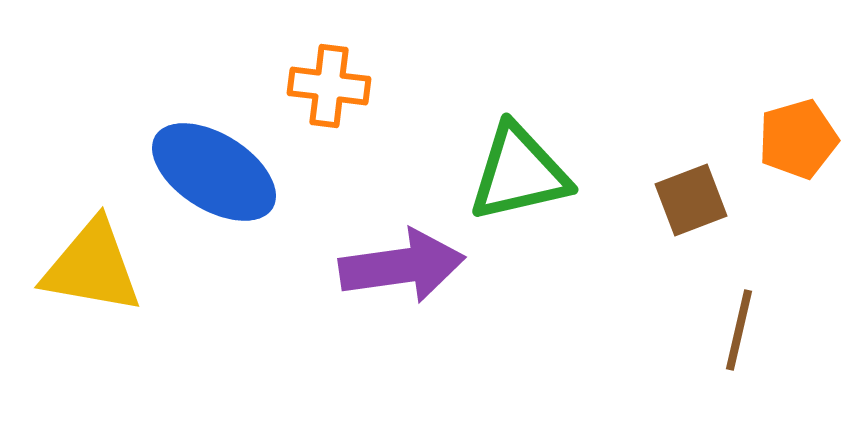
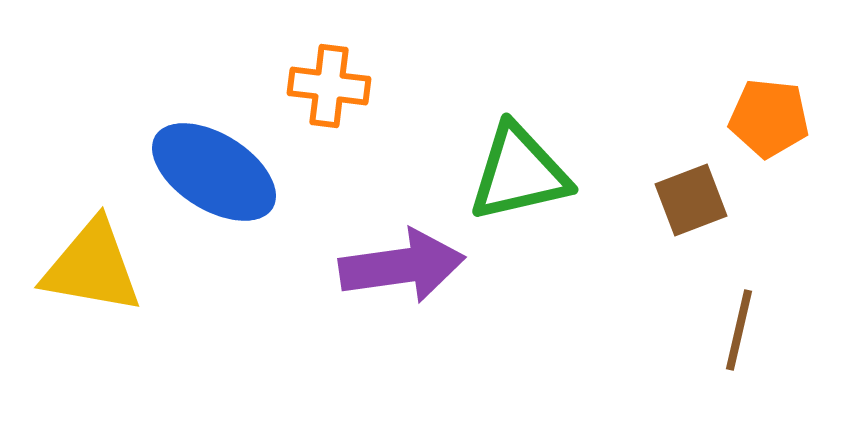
orange pentagon: moved 29 px left, 21 px up; rotated 22 degrees clockwise
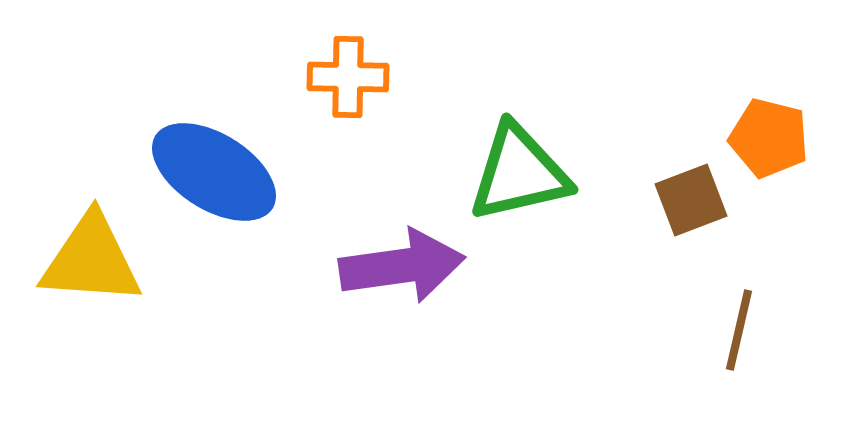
orange cross: moved 19 px right, 9 px up; rotated 6 degrees counterclockwise
orange pentagon: moved 20 px down; rotated 8 degrees clockwise
yellow triangle: moved 1 px left, 7 px up; rotated 6 degrees counterclockwise
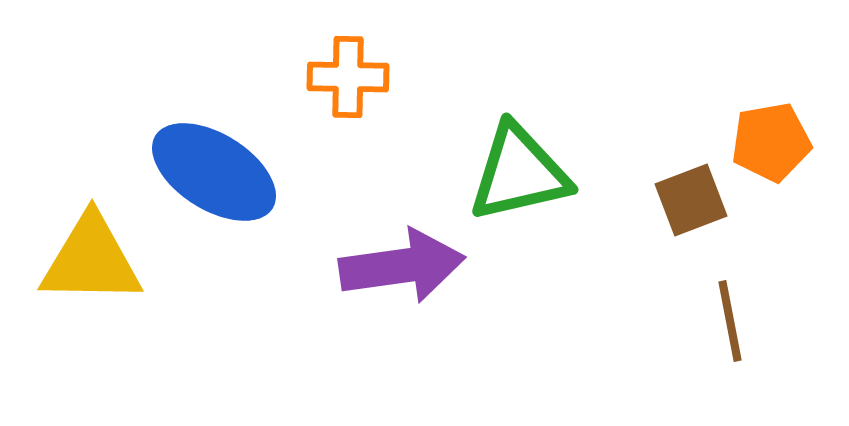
orange pentagon: moved 2 px right, 4 px down; rotated 24 degrees counterclockwise
yellow triangle: rotated 3 degrees counterclockwise
brown line: moved 9 px left, 9 px up; rotated 24 degrees counterclockwise
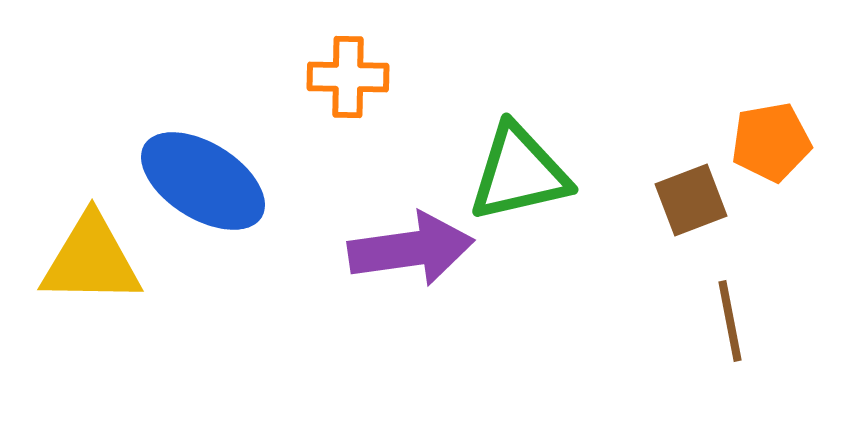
blue ellipse: moved 11 px left, 9 px down
purple arrow: moved 9 px right, 17 px up
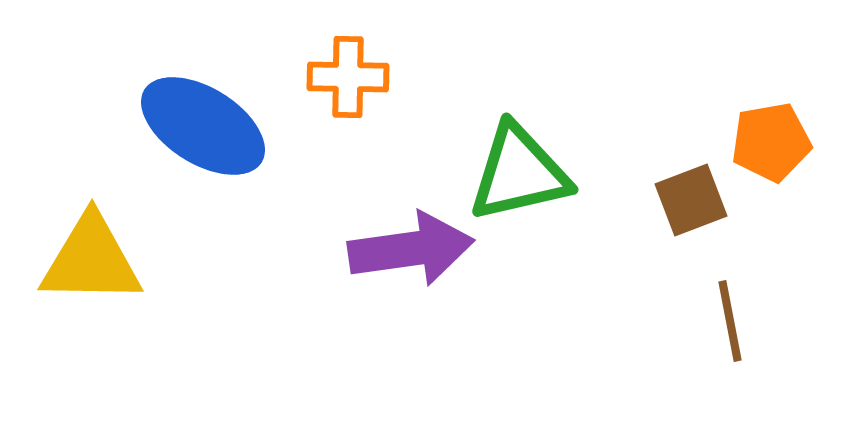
blue ellipse: moved 55 px up
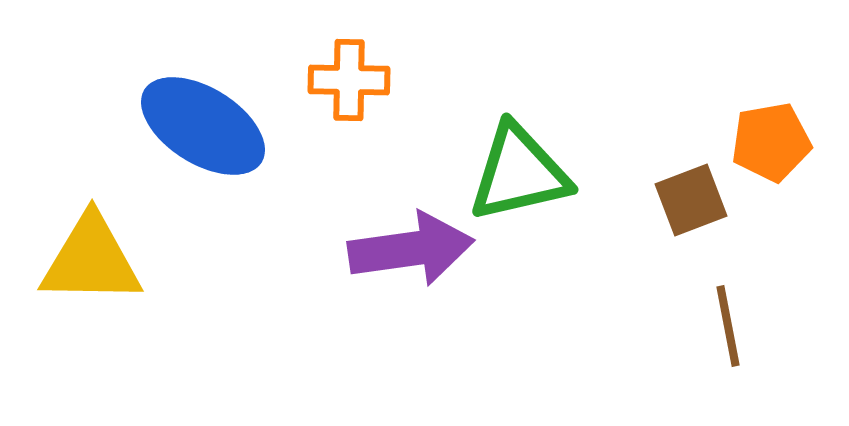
orange cross: moved 1 px right, 3 px down
brown line: moved 2 px left, 5 px down
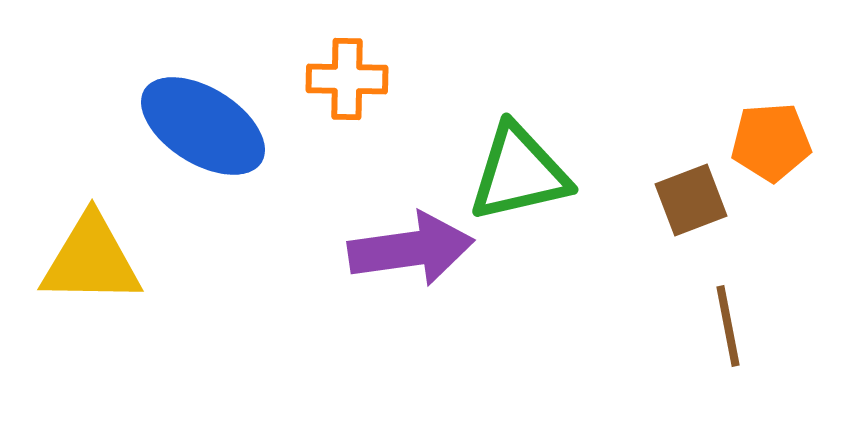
orange cross: moved 2 px left, 1 px up
orange pentagon: rotated 6 degrees clockwise
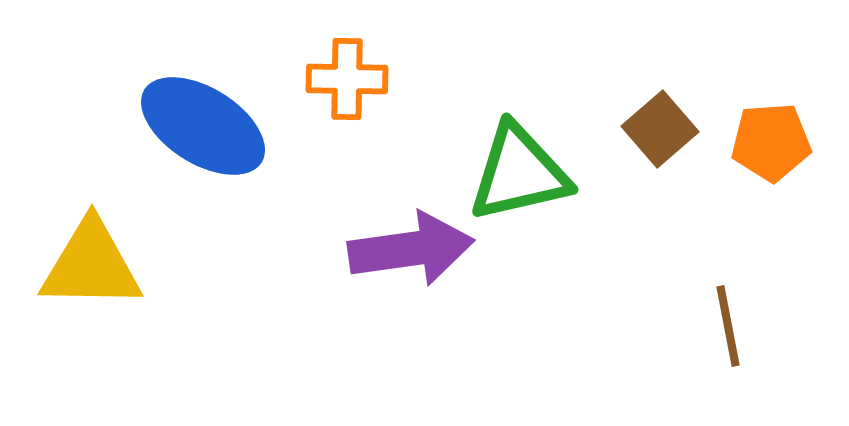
brown square: moved 31 px left, 71 px up; rotated 20 degrees counterclockwise
yellow triangle: moved 5 px down
